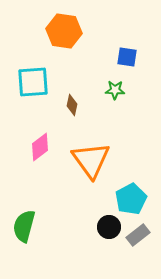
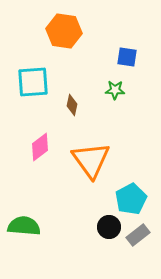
green semicircle: rotated 80 degrees clockwise
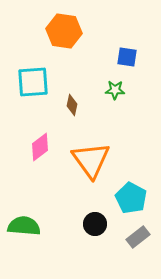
cyan pentagon: moved 1 px up; rotated 16 degrees counterclockwise
black circle: moved 14 px left, 3 px up
gray rectangle: moved 2 px down
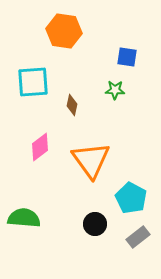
green semicircle: moved 8 px up
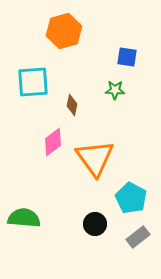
orange hexagon: rotated 24 degrees counterclockwise
pink diamond: moved 13 px right, 5 px up
orange triangle: moved 4 px right, 2 px up
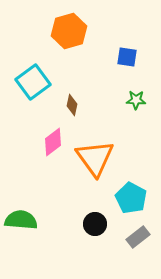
orange hexagon: moved 5 px right
cyan square: rotated 32 degrees counterclockwise
green star: moved 21 px right, 10 px down
green semicircle: moved 3 px left, 2 px down
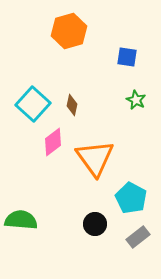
cyan square: moved 22 px down; rotated 12 degrees counterclockwise
green star: rotated 24 degrees clockwise
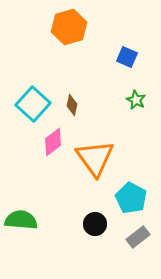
orange hexagon: moved 4 px up
blue square: rotated 15 degrees clockwise
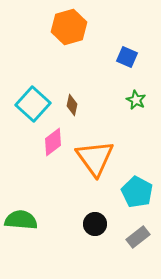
cyan pentagon: moved 6 px right, 6 px up
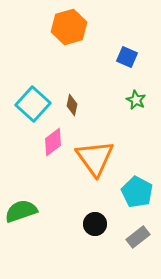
green semicircle: moved 9 px up; rotated 24 degrees counterclockwise
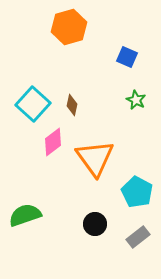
green semicircle: moved 4 px right, 4 px down
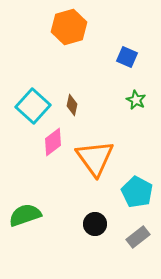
cyan square: moved 2 px down
